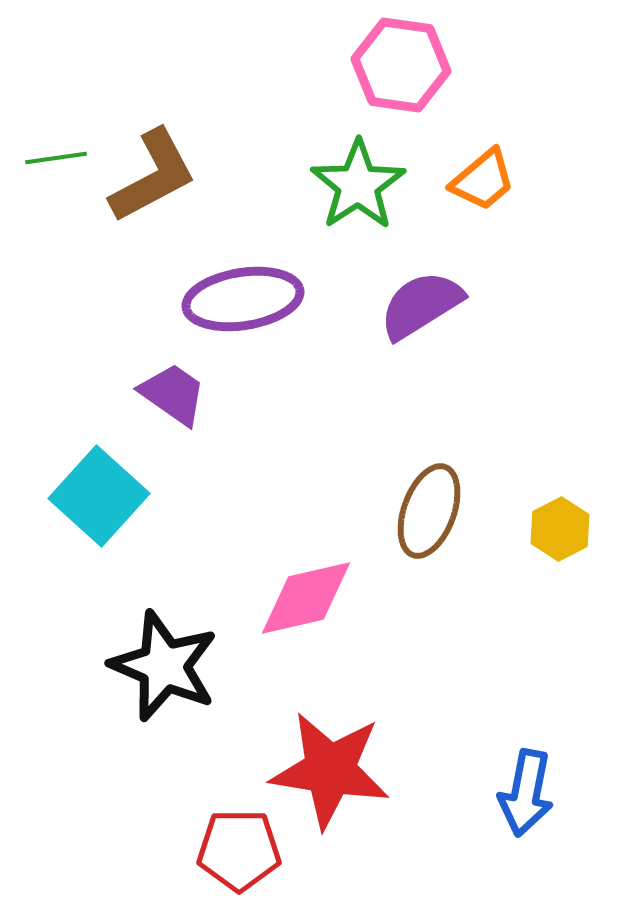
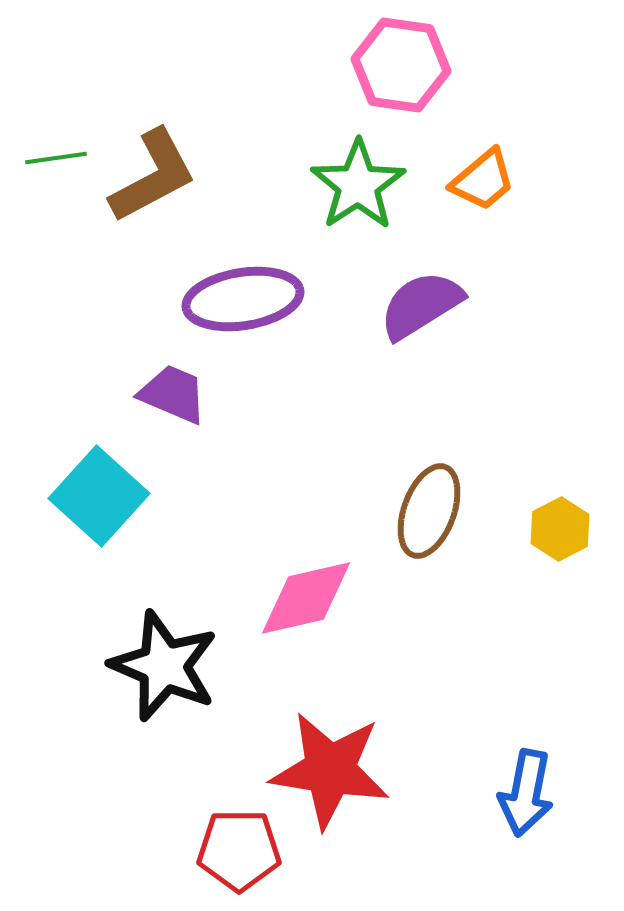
purple trapezoid: rotated 12 degrees counterclockwise
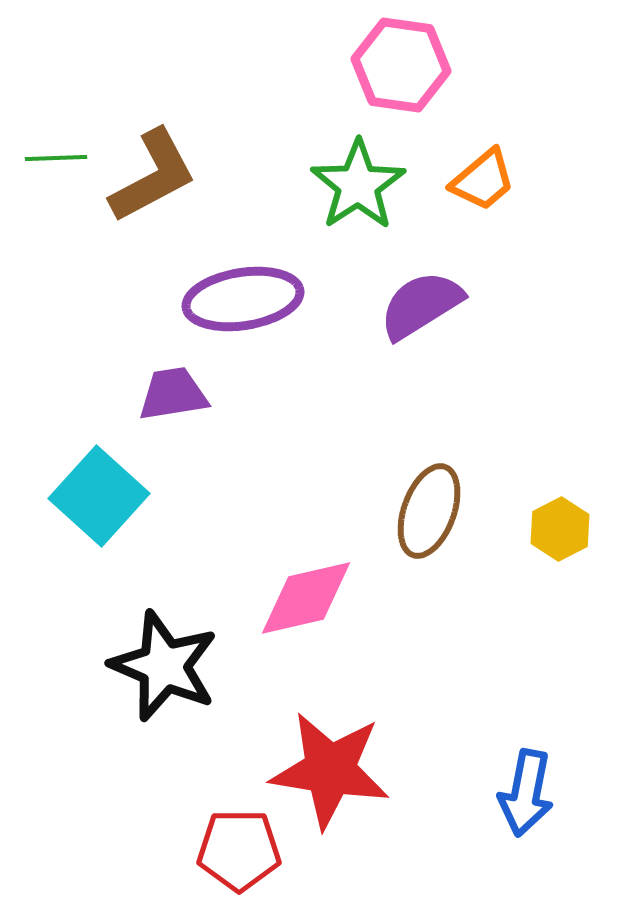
green line: rotated 6 degrees clockwise
purple trapezoid: rotated 32 degrees counterclockwise
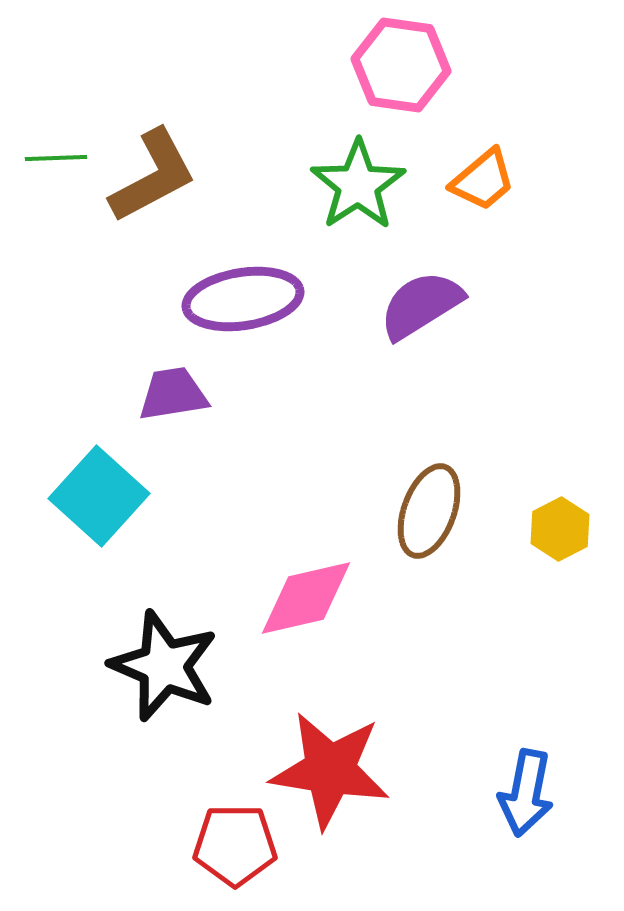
red pentagon: moved 4 px left, 5 px up
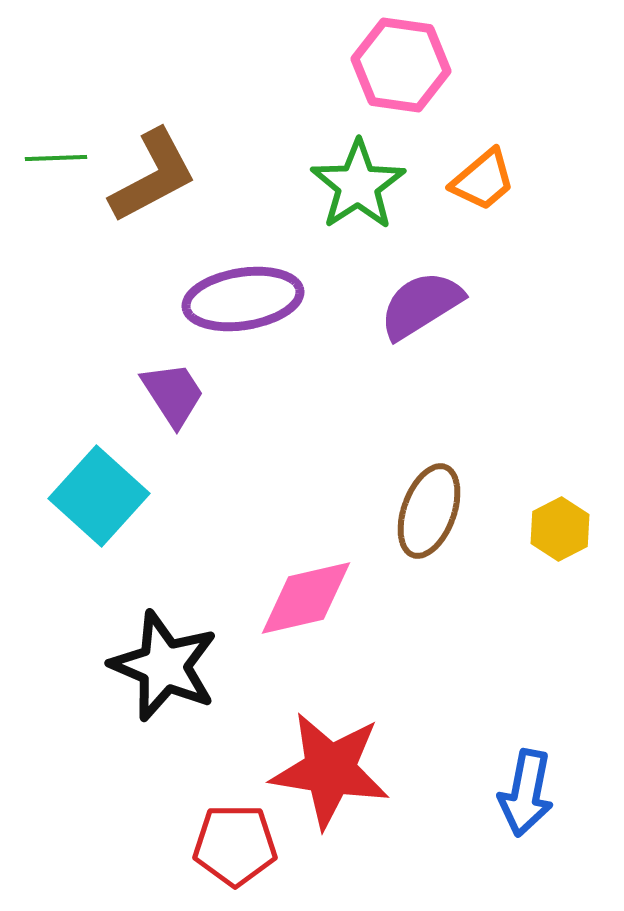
purple trapezoid: rotated 66 degrees clockwise
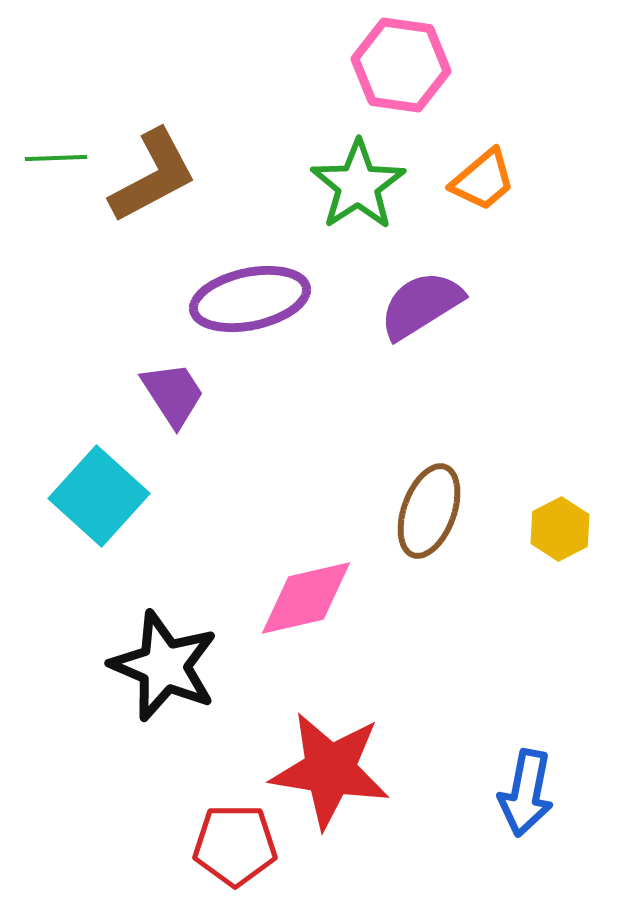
purple ellipse: moved 7 px right; rotated 3 degrees counterclockwise
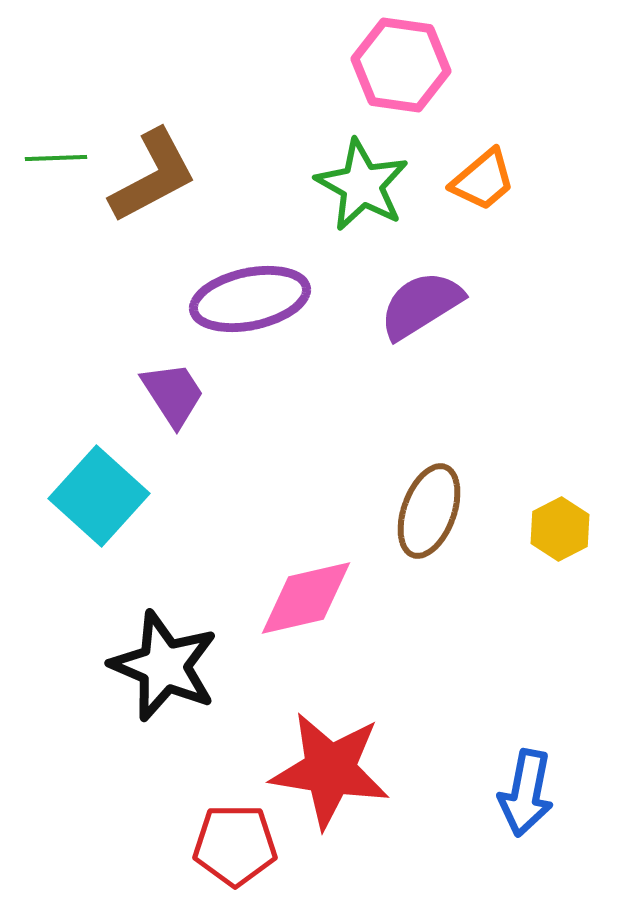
green star: moved 4 px right; rotated 10 degrees counterclockwise
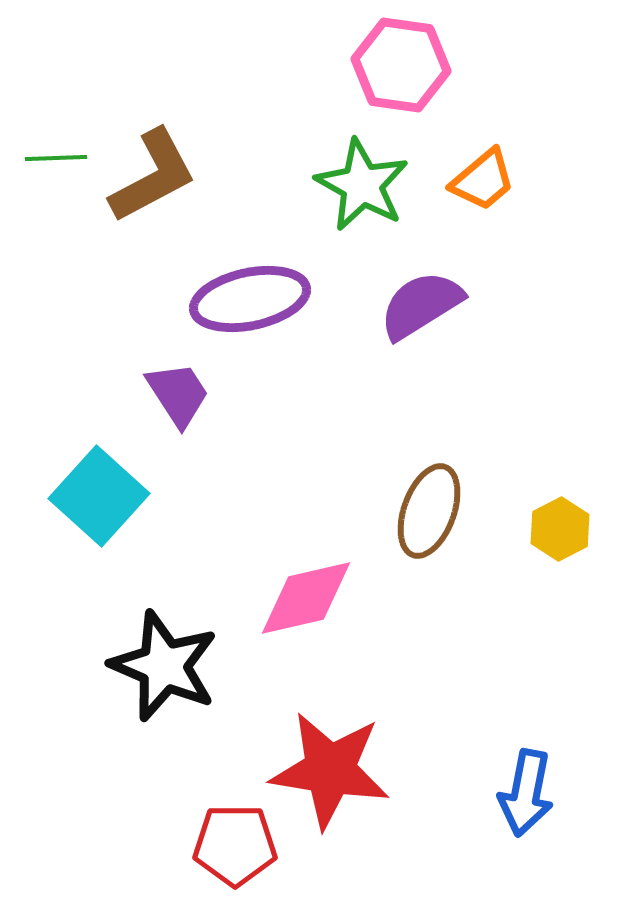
purple trapezoid: moved 5 px right
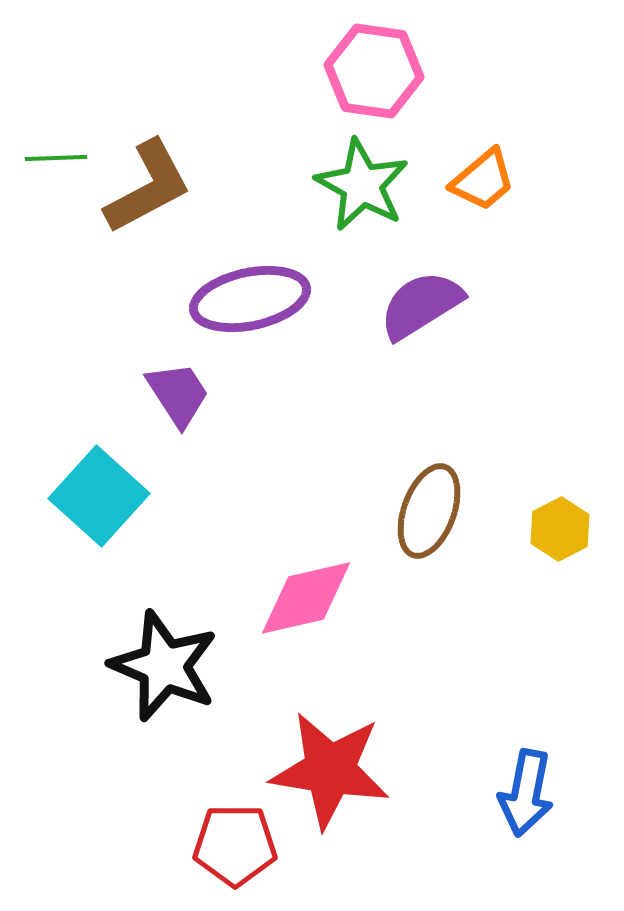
pink hexagon: moved 27 px left, 6 px down
brown L-shape: moved 5 px left, 11 px down
